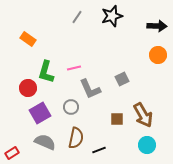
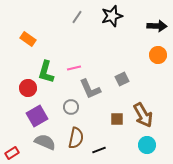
purple square: moved 3 px left, 3 px down
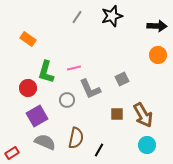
gray circle: moved 4 px left, 7 px up
brown square: moved 5 px up
black line: rotated 40 degrees counterclockwise
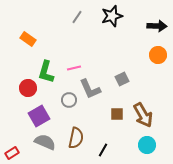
gray circle: moved 2 px right
purple square: moved 2 px right
black line: moved 4 px right
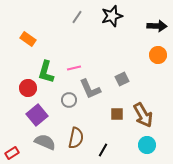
purple square: moved 2 px left, 1 px up; rotated 10 degrees counterclockwise
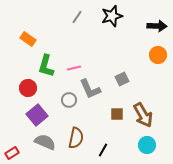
green L-shape: moved 6 px up
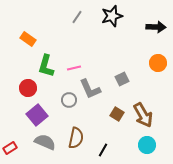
black arrow: moved 1 px left, 1 px down
orange circle: moved 8 px down
brown square: rotated 32 degrees clockwise
red rectangle: moved 2 px left, 5 px up
